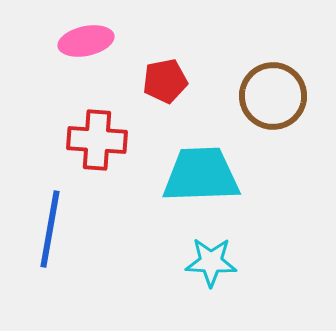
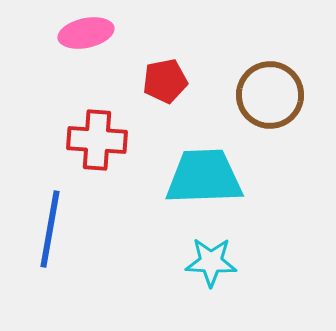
pink ellipse: moved 8 px up
brown circle: moved 3 px left, 1 px up
cyan trapezoid: moved 3 px right, 2 px down
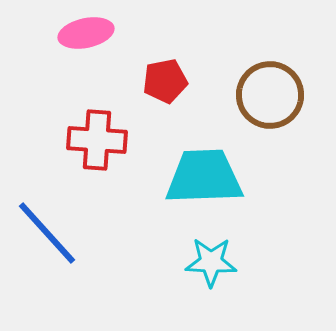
blue line: moved 3 px left, 4 px down; rotated 52 degrees counterclockwise
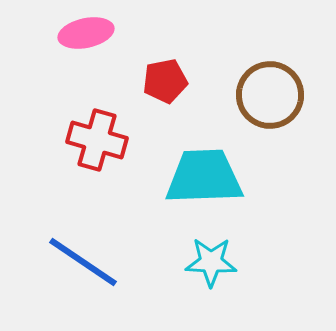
red cross: rotated 12 degrees clockwise
blue line: moved 36 px right, 29 px down; rotated 14 degrees counterclockwise
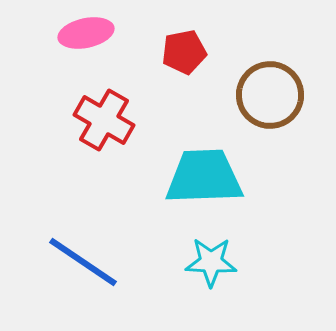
red pentagon: moved 19 px right, 29 px up
red cross: moved 7 px right, 20 px up; rotated 14 degrees clockwise
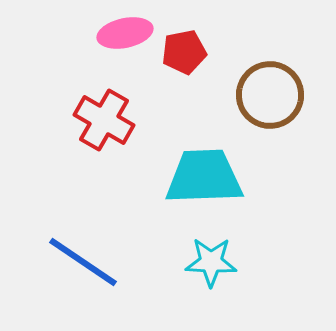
pink ellipse: moved 39 px right
